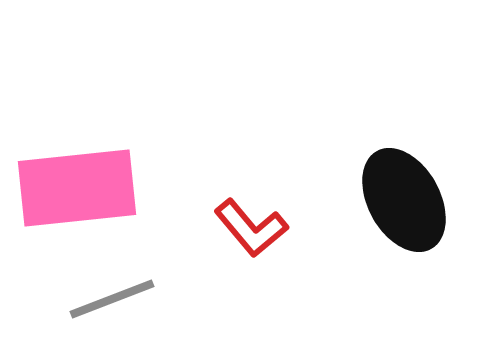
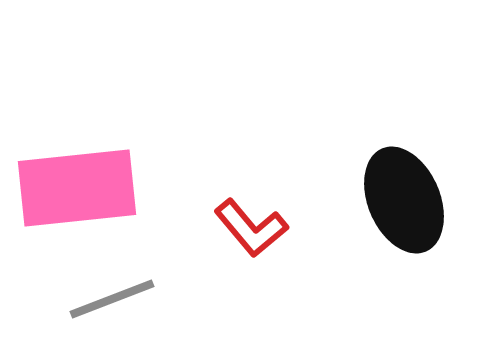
black ellipse: rotated 6 degrees clockwise
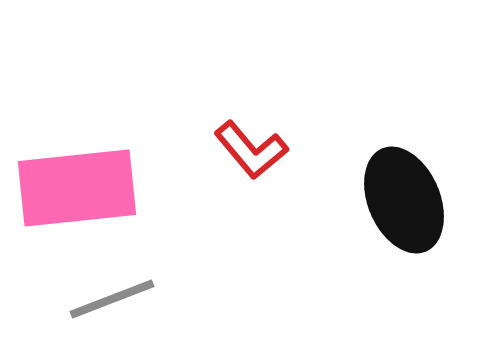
red L-shape: moved 78 px up
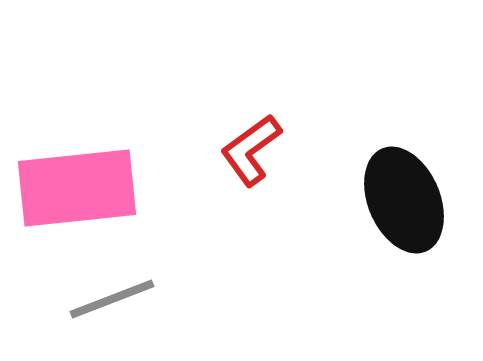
red L-shape: rotated 94 degrees clockwise
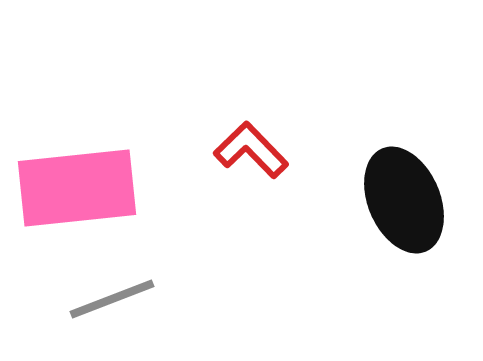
red L-shape: rotated 82 degrees clockwise
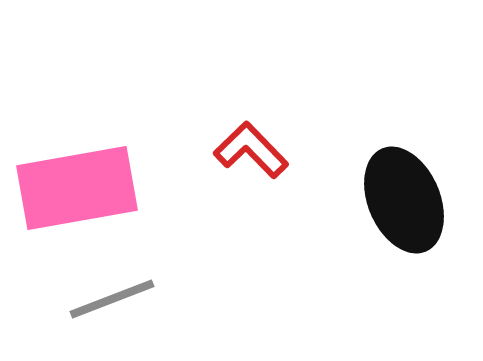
pink rectangle: rotated 4 degrees counterclockwise
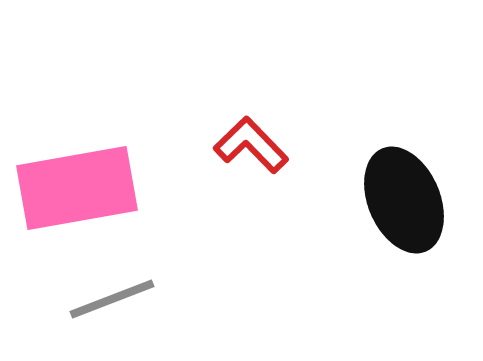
red L-shape: moved 5 px up
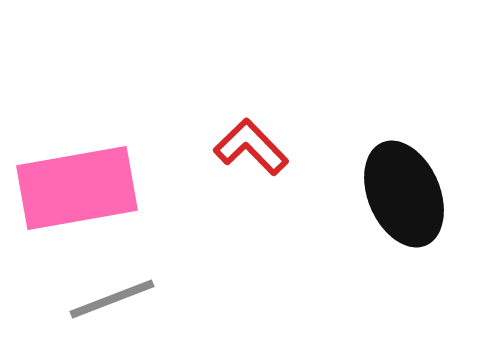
red L-shape: moved 2 px down
black ellipse: moved 6 px up
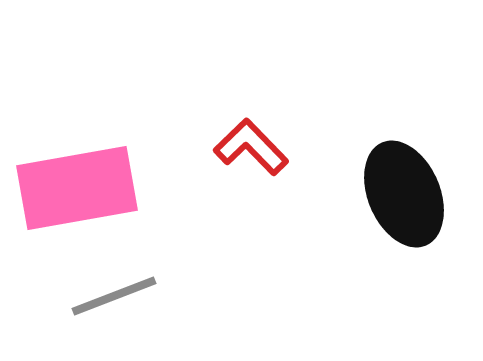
gray line: moved 2 px right, 3 px up
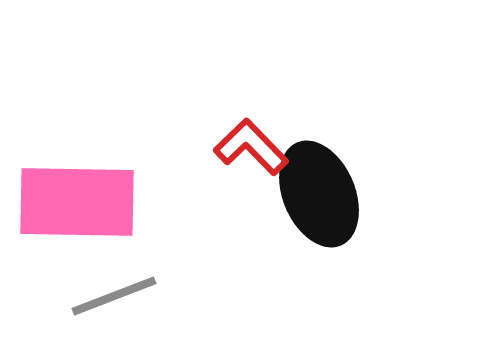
pink rectangle: moved 14 px down; rotated 11 degrees clockwise
black ellipse: moved 85 px left
